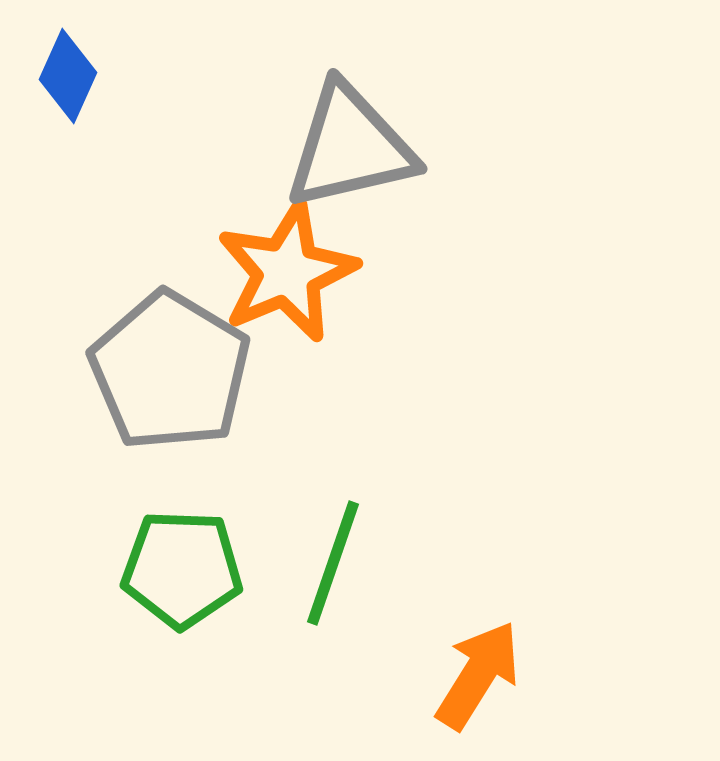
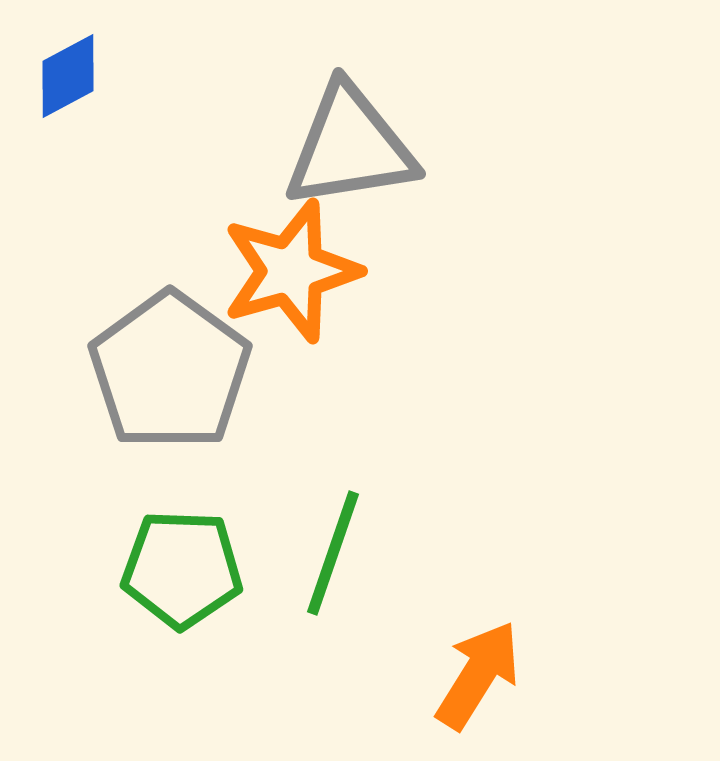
blue diamond: rotated 38 degrees clockwise
gray triangle: rotated 4 degrees clockwise
orange star: moved 4 px right, 1 px up; rotated 7 degrees clockwise
gray pentagon: rotated 5 degrees clockwise
green line: moved 10 px up
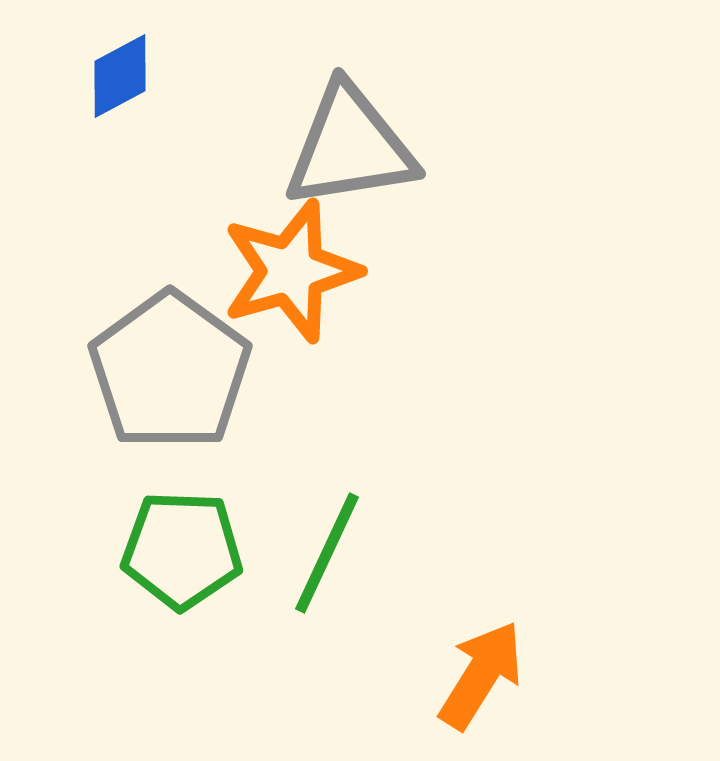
blue diamond: moved 52 px right
green line: moved 6 px left; rotated 6 degrees clockwise
green pentagon: moved 19 px up
orange arrow: moved 3 px right
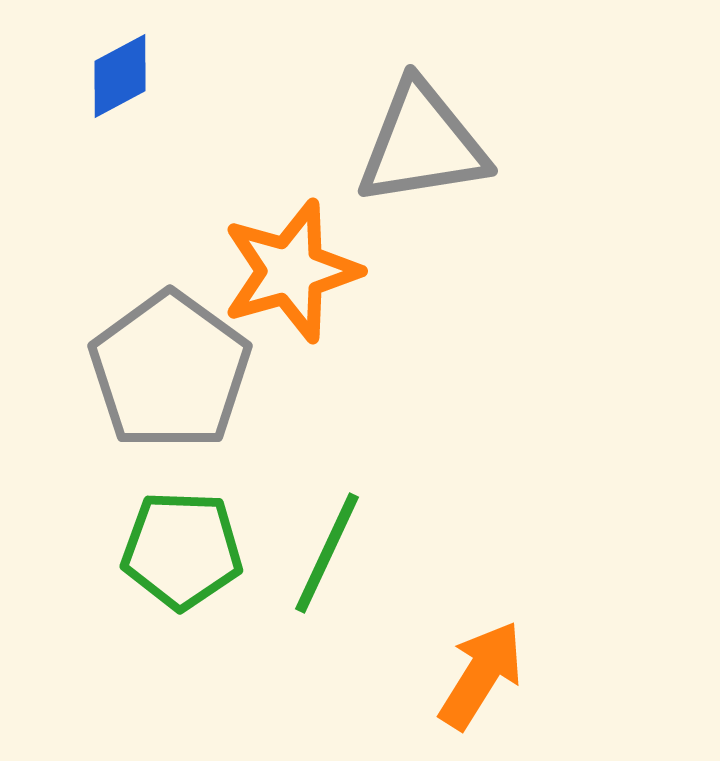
gray triangle: moved 72 px right, 3 px up
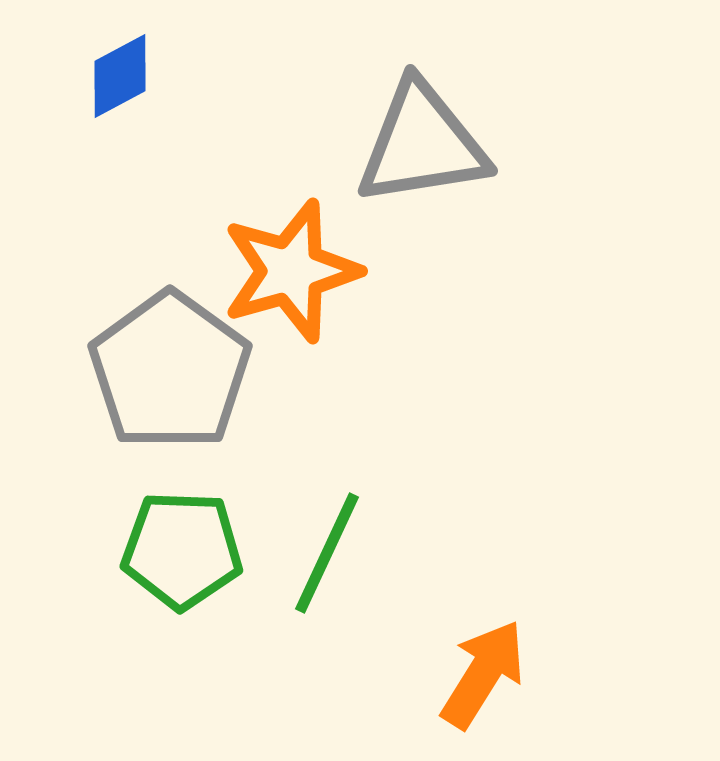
orange arrow: moved 2 px right, 1 px up
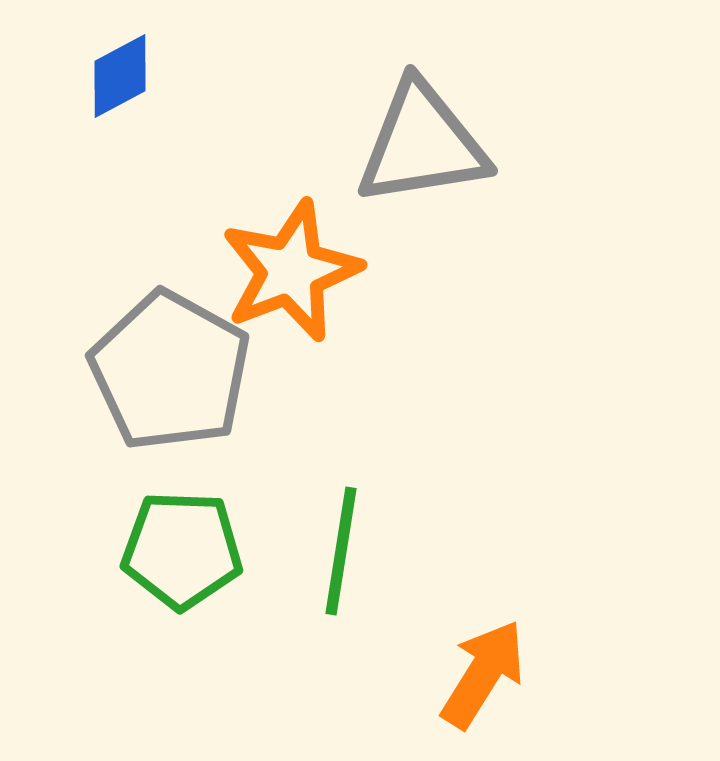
orange star: rotated 5 degrees counterclockwise
gray pentagon: rotated 7 degrees counterclockwise
green line: moved 14 px right, 2 px up; rotated 16 degrees counterclockwise
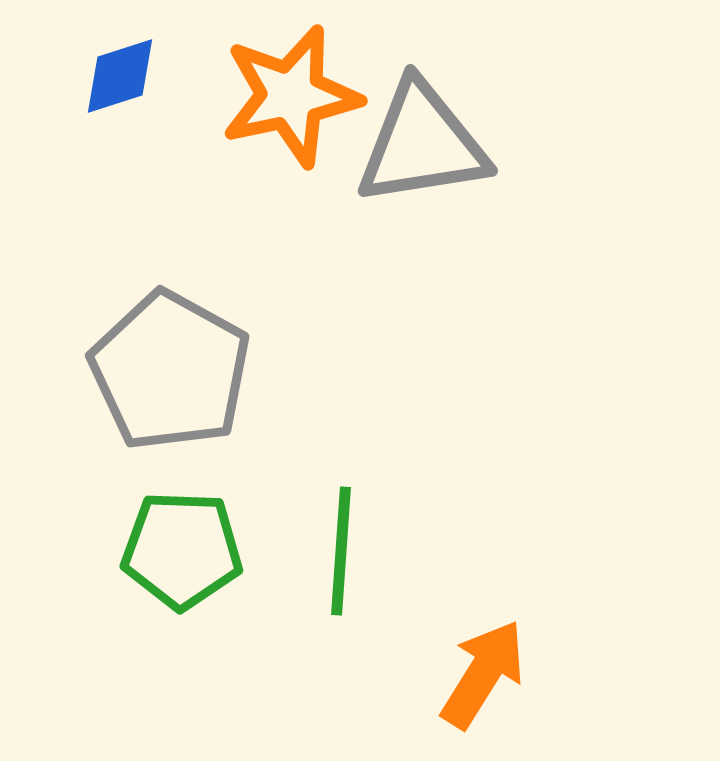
blue diamond: rotated 10 degrees clockwise
orange star: moved 175 px up; rotated 9 degrees clockwise
green line: rotated 5 degrees counterclockwise
